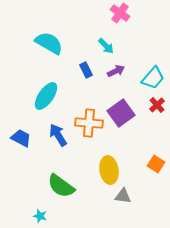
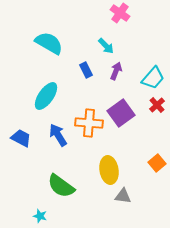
purple arrow: rotated 42 degrees counterclockwise
orange square: moved 1 px right, 1 px up; rotated 18 degrees clockwise
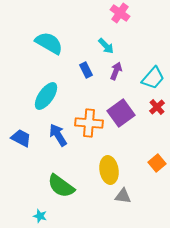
red cross: moved 2 px down
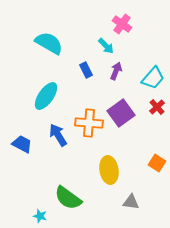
pink cross: moved 2 px right, 11 px down
blue trapezoid: moved 1 px right, 6 px down
orange square: rotated 18 degrees counterclockwise
green semicircle: moved 7 px right, 12 px down
gray triangle: moved 8 px right, 6 px down
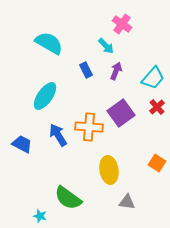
cyan ellipse: moved 1 px left
orange cross: moved 4 px down
gray triangle: moved 4 px left
